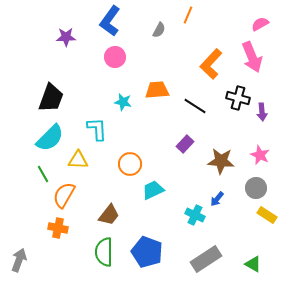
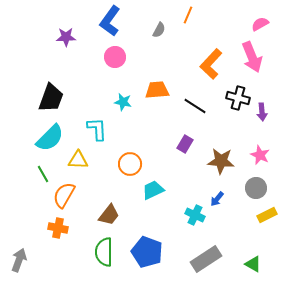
purple rectangle: rotated 12 degrees counterclockwise
yellow rectangle: rotated 60 degrees counterclockwise
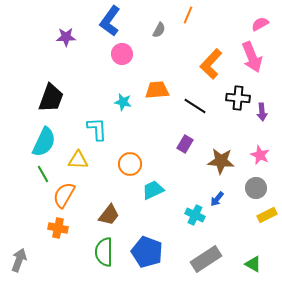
pink circle: moved 7 px right, 3 px up
black cross: rotated 10 degrees counterclockwise
cyan semicircle: moved 6 px left, 4 px down; rotated 20 degrees counterclockwise
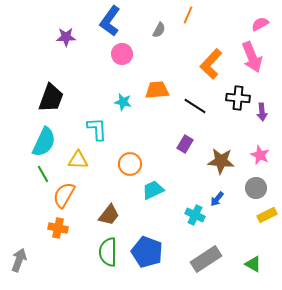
green semicircle: moved 4 px right
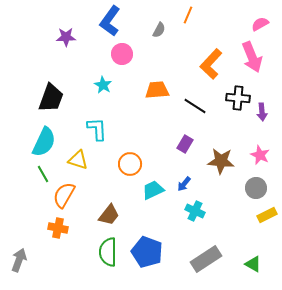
cyan star: moved 20 px left, 17 px up; rotated 18 degrees clockwise
yellow triangle: rotated 15 degrees clockwise
blue arrow: moved 33 px left, 15 px up
cyan cross: moved 4 px up
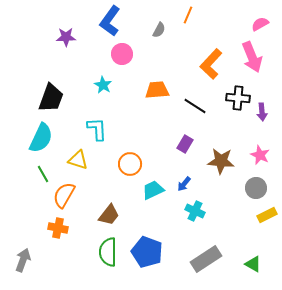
cyan semicircle: moved 3 px left, 4 px up
gray arrow: moved 4 px right
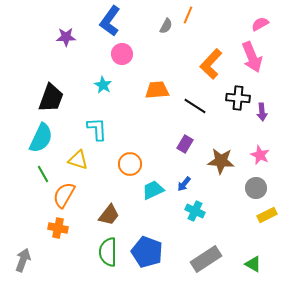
gray semicircle: moved 7 px right, 4 px up
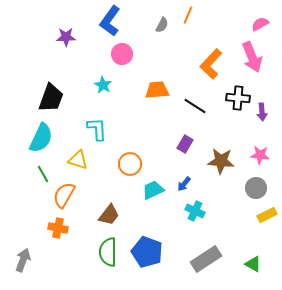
gray semicircle: moved 4 px left, 1 px up
pink star: rotated 18 degrees counterclockwise
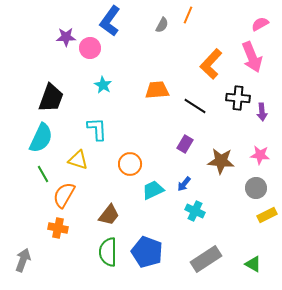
pink circle: moved 32 px left, 6 px up
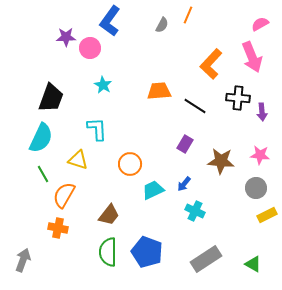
orange trapezoid: moved 2 px right, 1 px down
